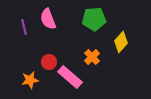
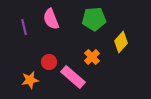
pink semicircle: moved 3 px right
pink rectangle: moved 3 px right
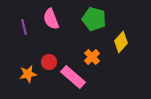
green pentagon: rotated 20 degrees clockwise
orange star: moved 2 px left, 6 px up
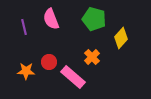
yellow diamond: moved 4 px up
orange star: moved 2 px left, 3 px up; rotated 12 degrees clockwise
